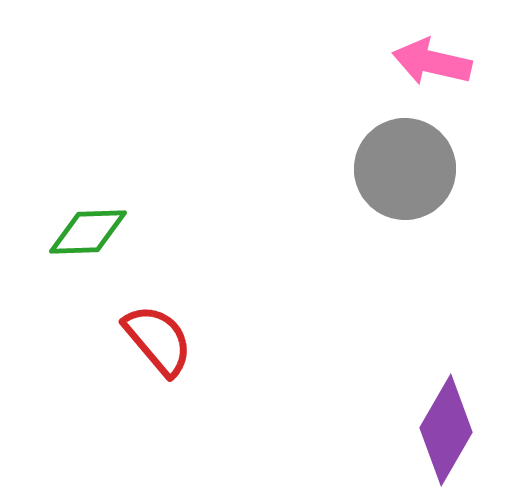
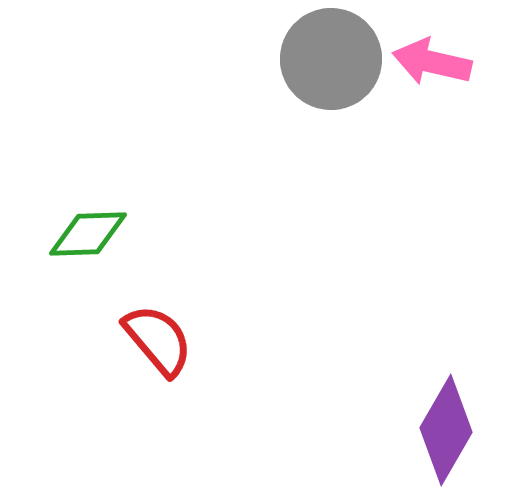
gray circle: moved 74 px left, 110 px up
green diamond: moved 2 px down
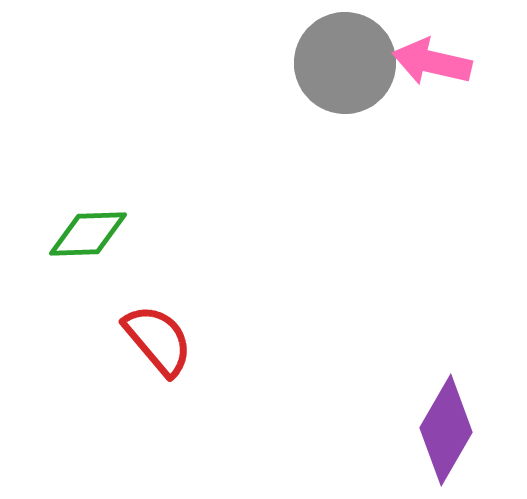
gray circle: moved 14 px right, 4 px down
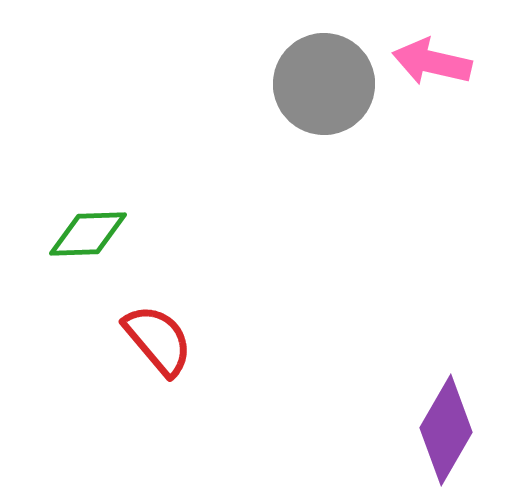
gray circle: moved 21 px left, 21 px down
